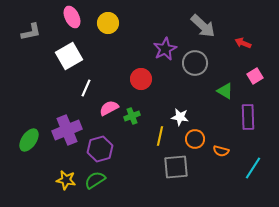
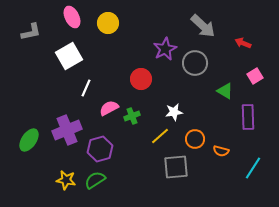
white star: moved 6 px left, 5 px up; rotated 18 degrees counterclockwise
yellow line: rotated 36 degrees clockwise
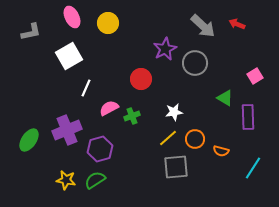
red arrow: moved 6 px left, 19 px up
green triangle: moved 7 px down
yellow line: moved 8 px right, 2 px down
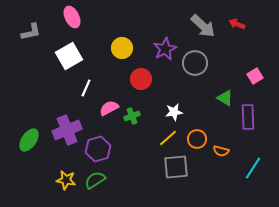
yellow circle: moved 14 px right, 25 px down
orange circle: moved 2 px right
purple hexagon: moved 2 px left
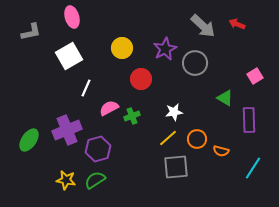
pink ellipse: rotated 10 degrees clockwise
purple rectangle: moved 1 px right, 3 px down
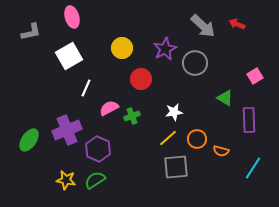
purple hexagon: rotated 20 degrees counterclockwise
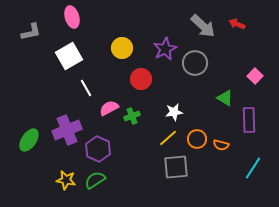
pink square: rotated 14 degrees counterclockwise
white line: rotated 54 degrees counterclockwise
orange semicircle: moved 6 px up
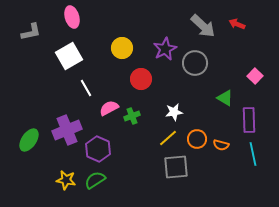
cyan line: moved 14 px up; rotated 45 degrees counterclockwise
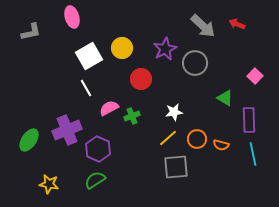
white square: moved 20 px right
yellow star: moved 17 px left, 4 px down
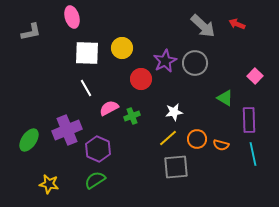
purple star: moved 12 px down
white square: moved 2 px left, 3 px up; rotated 32 degrees clockwise
